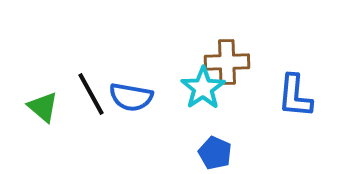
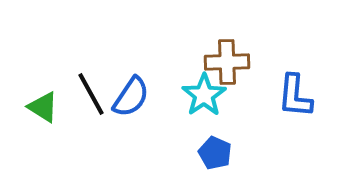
cyan star: moved 1 px right, 7 px down
blue semicircle: rotated 66 degrees counterclockwise
green triangle: rotated 8 degrees counterclockwise
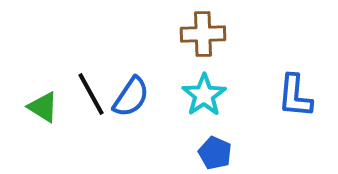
brown cross: moved 24 px left, 28 px up
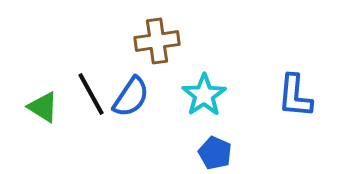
brown cross: moved 46 px left, 7 px down; rotated 6 degrees counterclockwise
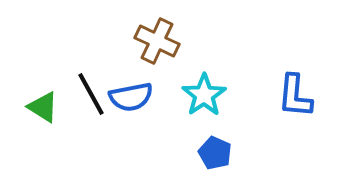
brown cross: rotated 33 degrees clockwise
blue semicircle: rotated 45 degrees clockwise
